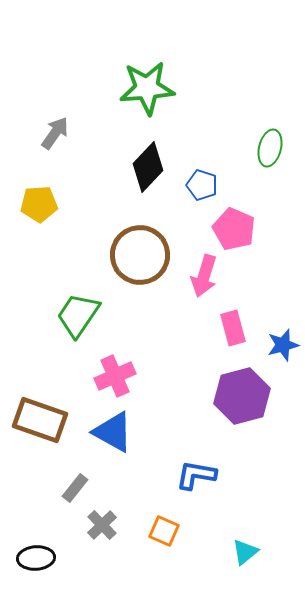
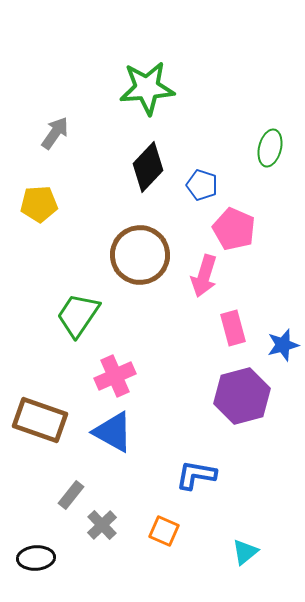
gray rectangle: moved 4 px left, 7 px down
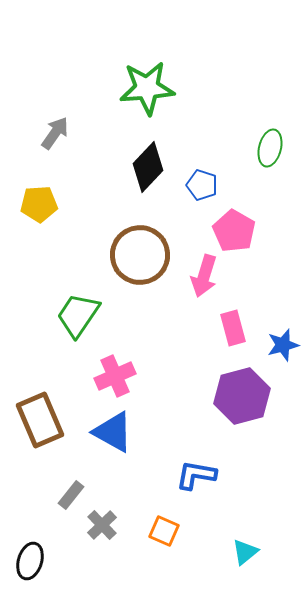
pink pentagon: moved 2 px down; rotated 6 degrees clockwise
brown rectangle: rotated 48 degrees clockwise
black ellipse: moved 6 px left, 3 px down; rotated 69 degrees counterclockwise
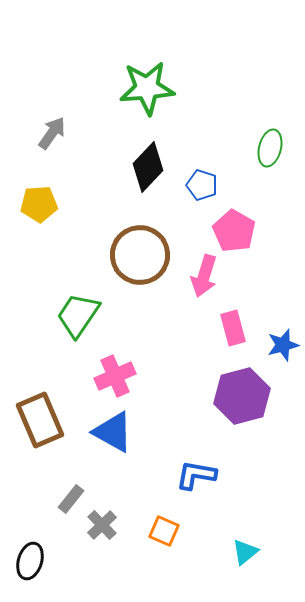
gray arrow: moved 3 px left
gray rectangle: moved 4 px down
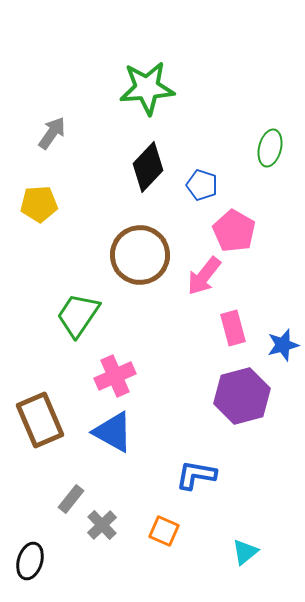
pink arrow: rotated 21 degrees clockwise
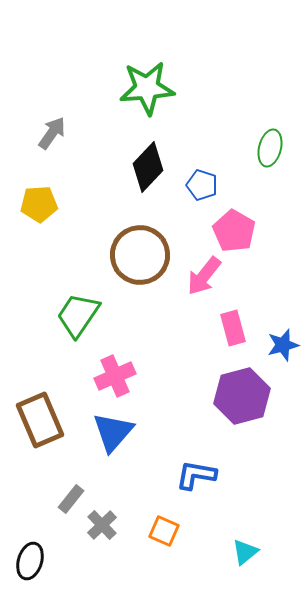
blue triangle: rotated 42 degrees clockwise
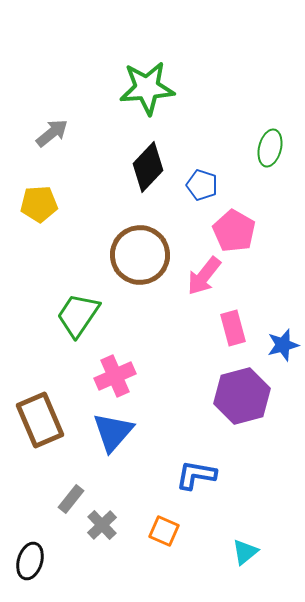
gray arrow: rotated 16 degrees clockwise
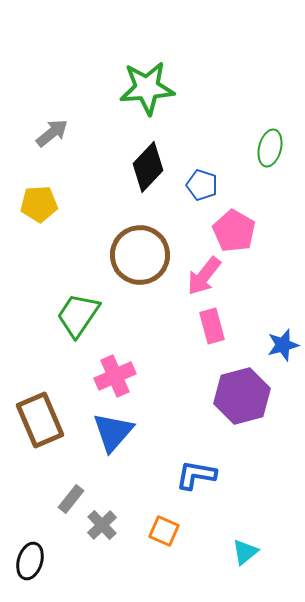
pink rectangle: moved 21 px left, 2 px up
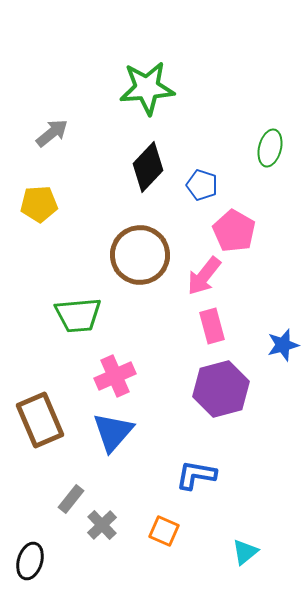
green trapezoid: rotated 129 degrees counterclockwise
purple hexagon: moved 21 px left, 7 px up
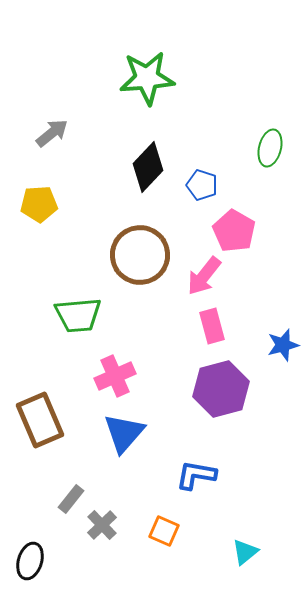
green star: moved 10 px up
blue triangle: moved 11 px right, 1 px down
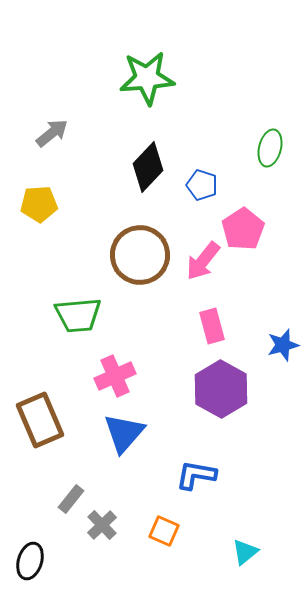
pink pentagon: moved 9 px right, 2 px up; rotated 9 degrees clockwise
pink arrow: moved 1 px left, 15 px up
purple hexagon: rotated 16 degrees counterclockwise
